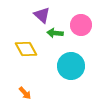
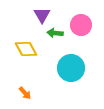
purple triangle: rotated 18 degrees clockwise
cyan circle: moved 2 px down
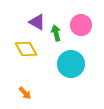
purple triangle: moved 5 px left, 7 px down; rotated 30 degrees counterclockwise
green arrow: moved 1 px right; rotated 70 degrees clockwise
cyan circle: moved 4 px up
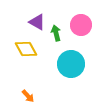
orange arrow: moved 3 px right, 3 px down
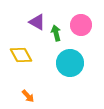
yellow diamond: moved 5 px left, 6 px down
cyan circle: moved 1 px left, 1 px up
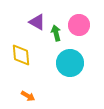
pink circle: moved 2 px left
yellow diamond: rotated 25 degrees clockwise
orange arrow: rotated 16 degrees counterclockwise
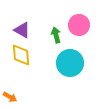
purple triangle: moved 15 px left, 8 px down
green arrow: moved 2 px down
orange arrow: moved 18 px left, 1 px down
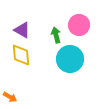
cyan circle: moved 4 px up
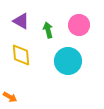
purple triangle: moved 1 px left, 9 px up
green arrow: moved 8 px left, 5 px up
cyan circle: moved 2 px left, 2 px down
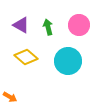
purple triangle: moved 4 px down
green arrow: moved 3 px up
yellow diamond: moved 5 px right, 2 px down; rotated 45 degrees counterclockwise
